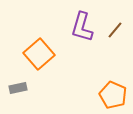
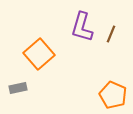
brown line: moved 4 px left, 4 px down; rotated 18 degrees counterclockwise
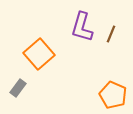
gray rectangle: rotated 42 degrees counterclockwise
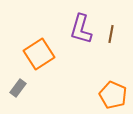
purple L-shape: moved 1 px left, 2 px down
brown line: rotated 12 degrees counterclockwise
orange square: rotated 8 degrees clockwise
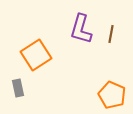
orange square: moved 3 px left, 1 px down
gray rectangle: rotated 48 degrees counterclockwise
orange pentagon: moved 1 px left
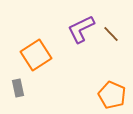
purple L-shape: rotated 48 degrees clockwise
brown line: rotated 54 degrees counterclockwise
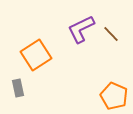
orange pentagon: moved 2 px right, 1 px down
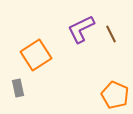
brown line: rotated 18 degrees clockwise
orange pentagon: moved 1 px right, 1 px up
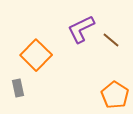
brown line: moved 6 px down; rotated 24 degrees counterclockwise
orange square: rotated 12 degrees counterclockwise
orange pentagon: rotated 8 degrees clockwise
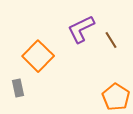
brown line: rotated 18 degrees clockwise
orange square: moved 2 px right, 1 px down
orange pentagon: moved 1 px right, 2 px down
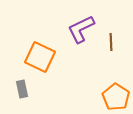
brown line: moved 2 px down; rotated 30 degrees clockwise
orange square: moved 2 px right, 1 px down; rotated 20 degrees counterclockwise
gray rectangle: moved 4 px right, 1 px down
